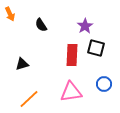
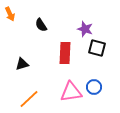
purple star: moved 3 px down; rotated 21 degrees counterclockwise
black square: moved 1 px right
red rectangle: moved 7 px left, 2 px up
blue circle: moved 10 px left, 3 px down
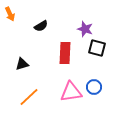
black semicircle: moved 1 px down; rotated 88 degrees counterclockwise
orange line: moved 2 px up
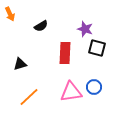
black triangle: moved 2 px left
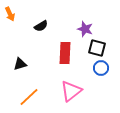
blue circle: moved 7 px right, 19 px up
pink triangle: moved 1 px up; rotated 30 degrees counterclockwise
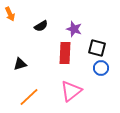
purple star: moved 11 px left
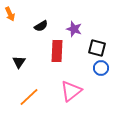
red rectangle: moved 8 px left, 2 px up
black triangle: moved 1 px left, 2 px up; rotated 40 degrees counterclockwise
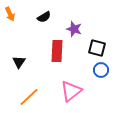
black semicircle: moved 3 px right, 9 px up
blue circle: moved 2 px down
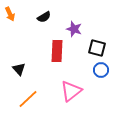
black triangle: moved 7 px down; rotated 16 degrees counterclockwise
orange line: moved 1 px left, 2 px down
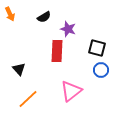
purple star: moved 6 px left
